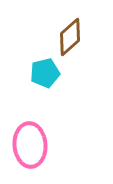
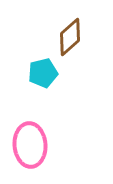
cyan pentagon: moved 2 px left
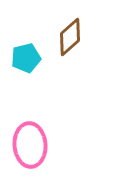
cyan pentagon: moved 17 px left, 15 px up
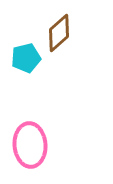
brown diamond: moved 11 px left, 4 px up
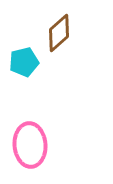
cyan pentagon: moved 2 px left, 4 px down
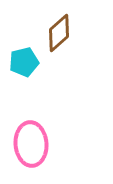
pink ellipse: moved 1 px right, 1 px up
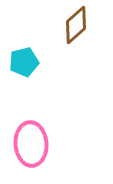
brown diamond: moved 17 px right, 8 px up
